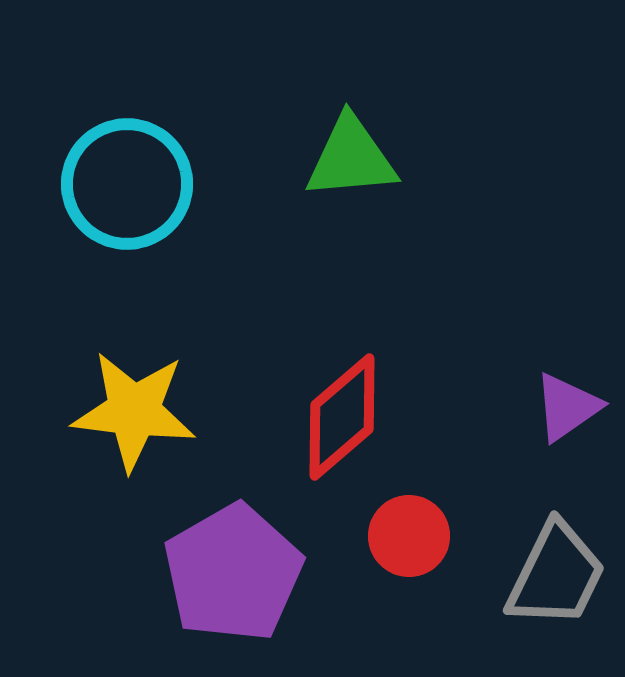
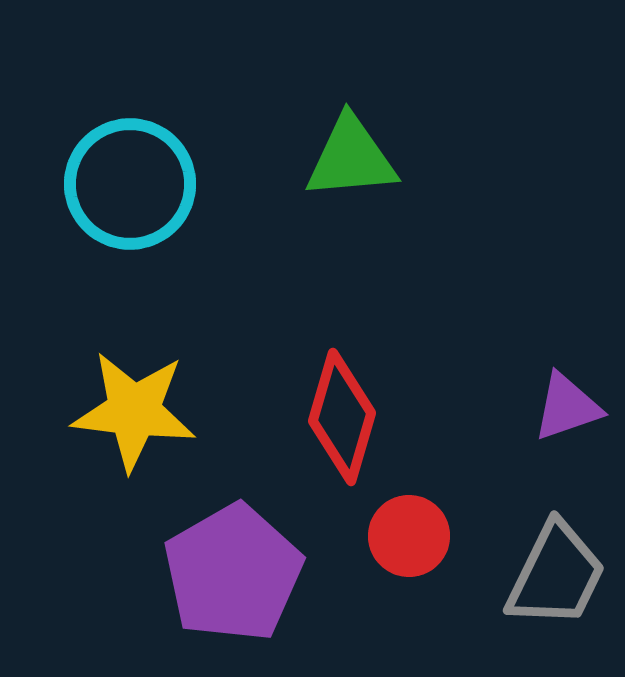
cyan circle: moved 3 px right
purple triangle: rotated 16 degrees clockwise
red diamond: rotated 33 degrees counterclockwise
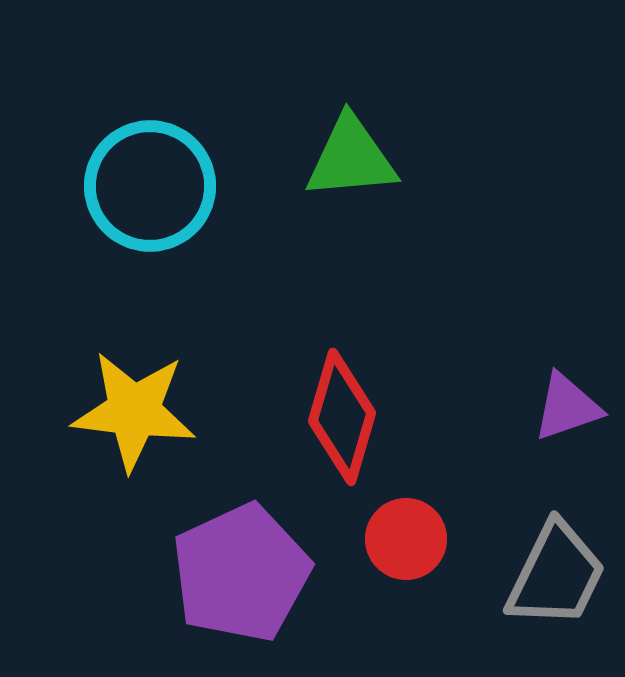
cyan circle: moved 20 px right, 2 px down
red circle: moved 3 px left, 3 px down
purple pentagon: moved 8 px right; rotated 5 degrees clockwise
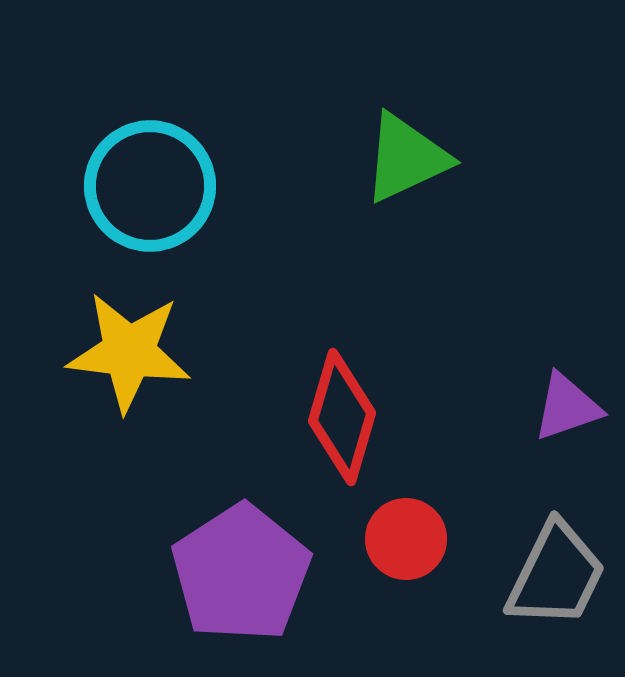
green triangle: moved 55 px right; rotated 20 degrees counterclockwise
yellow star: moved 5 px left, 59 px up
purple pentagon: rotated 8 degrees counterclockwise
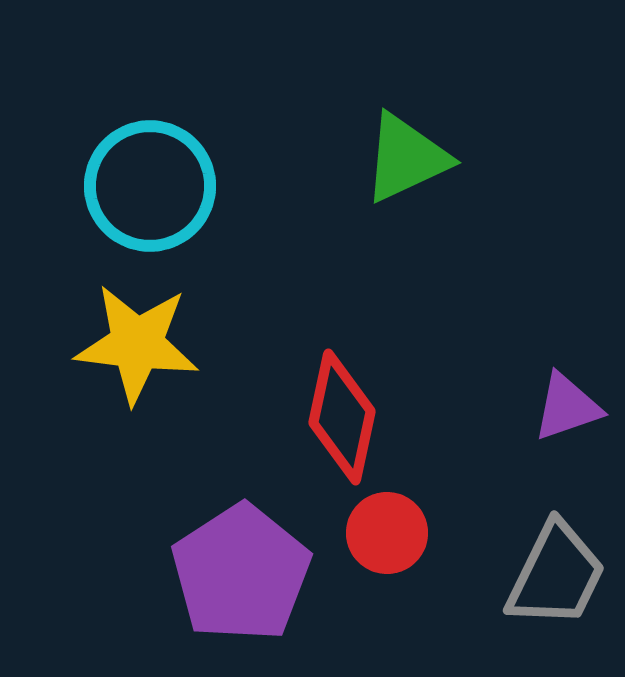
yellow star: moved 8 px right, 8 px up
red diamond: rotated 4 degrees counterclockwise
red circle: moved 19 px left, 6 px up
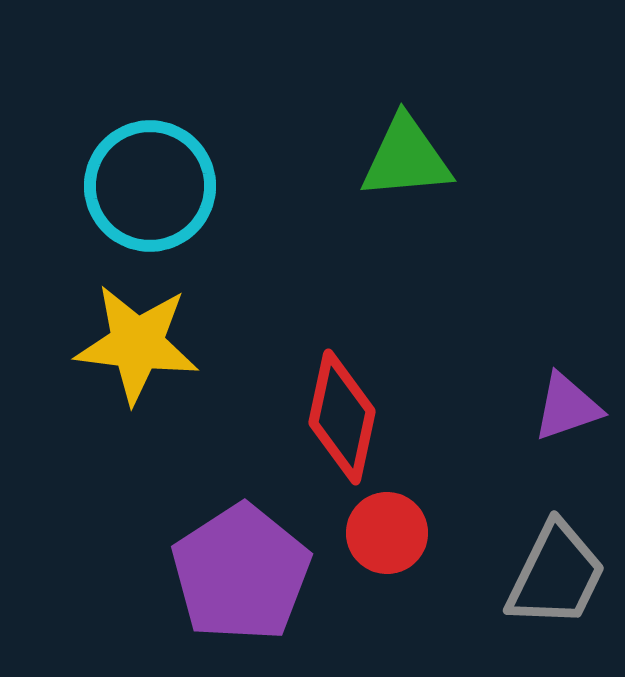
green triangle: rotated 20 degrees clockwise
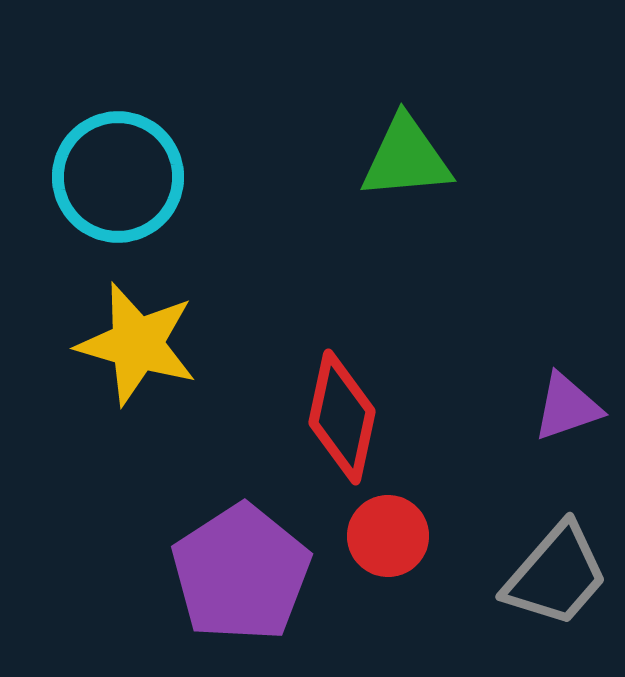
cyan circle: moved 32 px left, 9 px up
yellow star: rotated 9 degrees clockwise
red circle: moved 1 px right, 3 px down
gray trapezoid: rotated 15 degrees clockwise
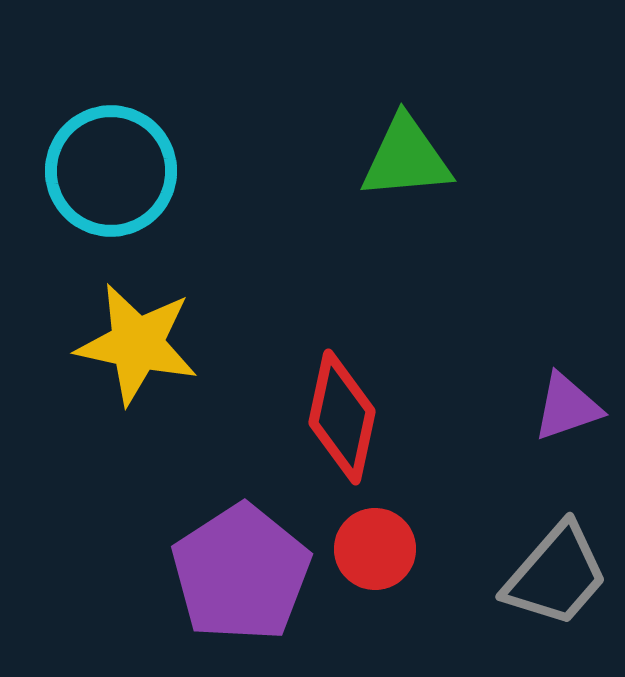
cyan circle: moved 7 px left, 6 px up
yellow star: rotated 4 degrees counterclockwise
red circle: moved 13 px left, 13 px down
